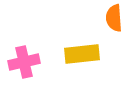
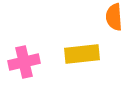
orange semicircle: moved 1 px up
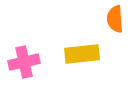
orange semicircle: moved 1 px right, 2 px down
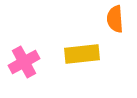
pink cross: rotated 16 degrees counterclockwise
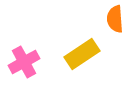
yellow rectangle: rotated 28 degrees counterclockwise
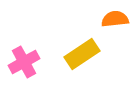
orange semicircle: rotated 88 degrees clockwise
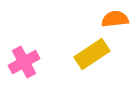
yellow rectangle: moved 10 px right
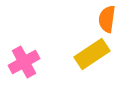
orange semicircle: moved 8 px left; rotated 76 degrees counterclockwise
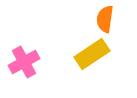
orange semicircle: moved 2 px left
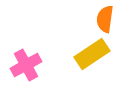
pink cross: moved 2 px right, 3 px down
